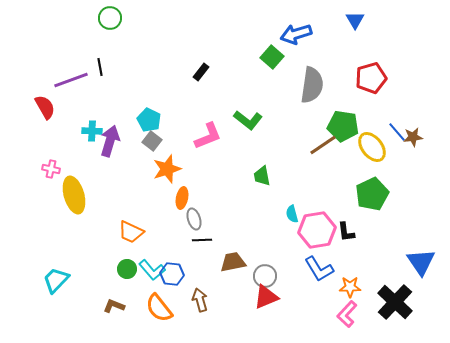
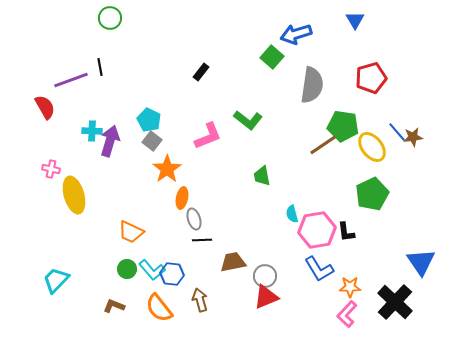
orange star at (167, 169): rotated 16 degrees counterclockwise
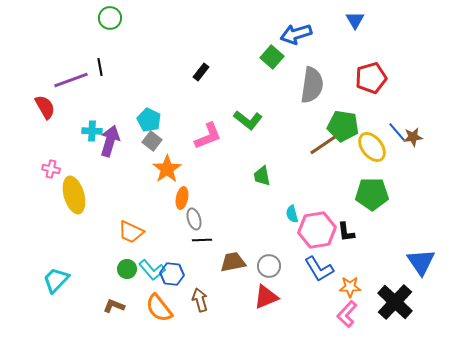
green pentagon at (372, 194): rotated 24 degrees clockwise
gray circle at (265, 276): moved 4 px right, 10 px up
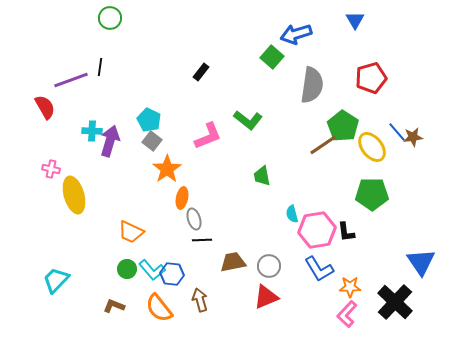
black line at (100, 67): rotated 18 degrees clockwise
green pentagon at (343, 126): rotated 24 degrees clockwise
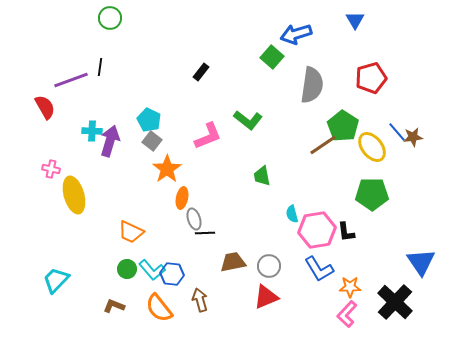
black line at (202, 240): moved 3 px right, 7 px up
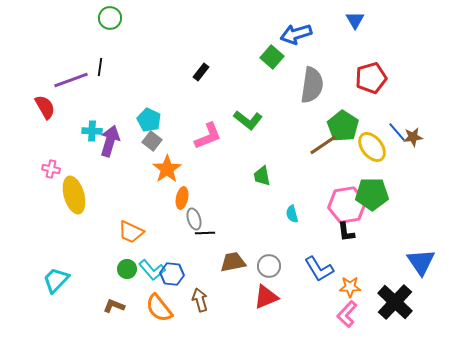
pink hexagon at (317, 230): moved 30 px right, 25 px up
